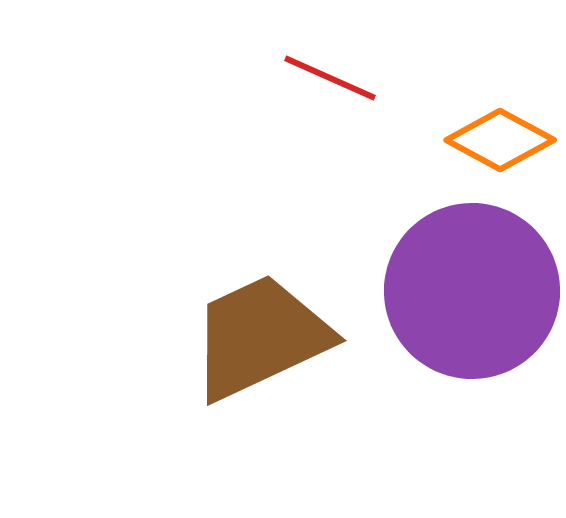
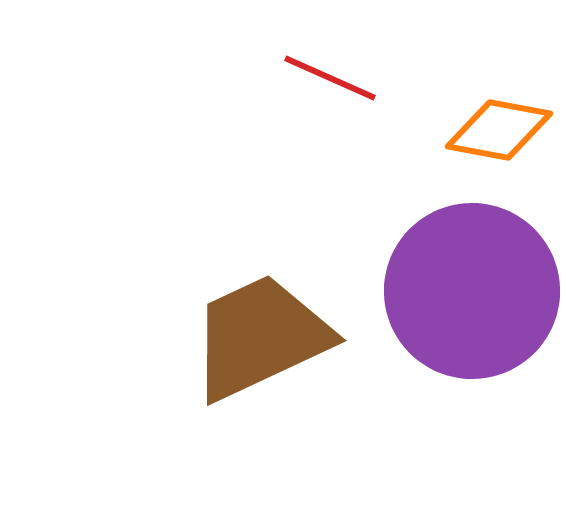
orange diamond: moved 1 px left, 10 px up; rotated 18 degrees counterclockwise
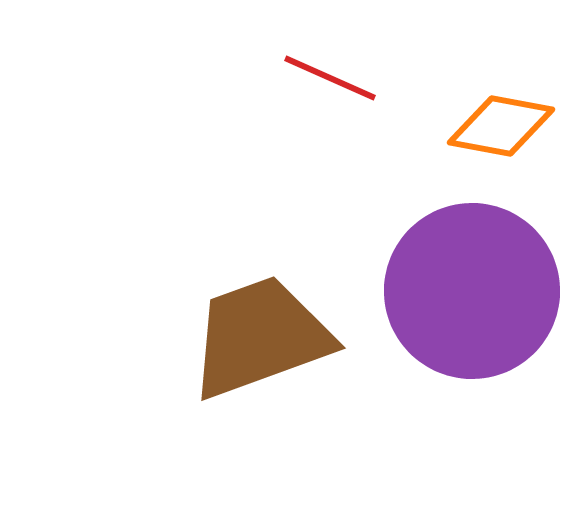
orange diamond: moved 2 px right, 4 px up
brown trapezoid: rotated 5 degrees clockwise
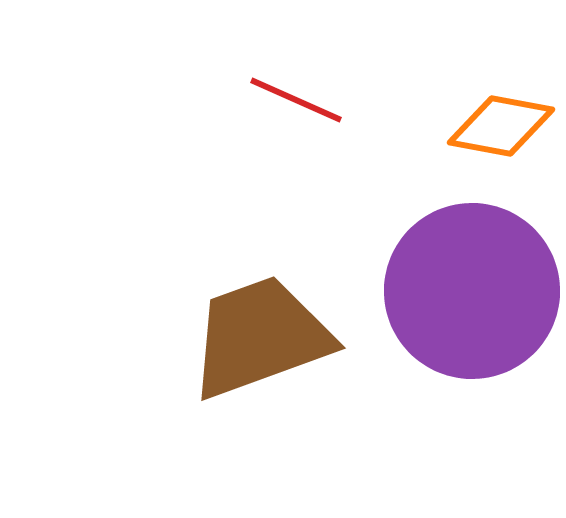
red line: moved 34 px left, 22 px down
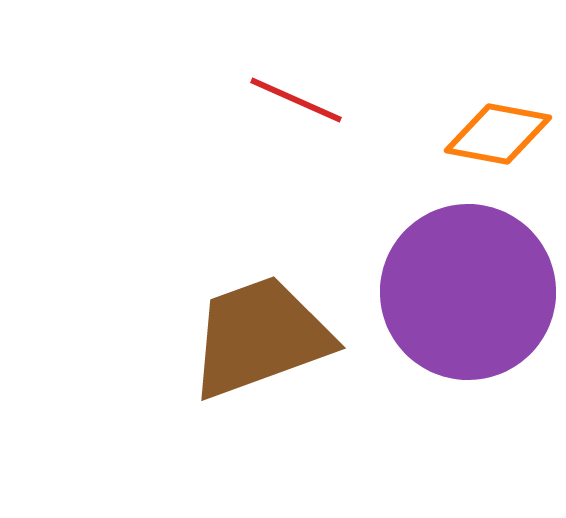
orange diamond: moved 3 px left, 8 px down
purple circle: moved 4 px left, 1 px down
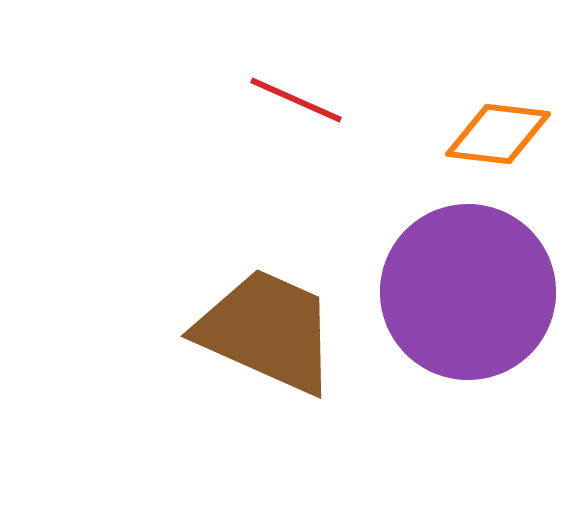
orange diamond: rotated 4 degrees counterclockwise
brown trapezoid: moved 7 px right, 6 px up; rotated 44 degrees clockwise
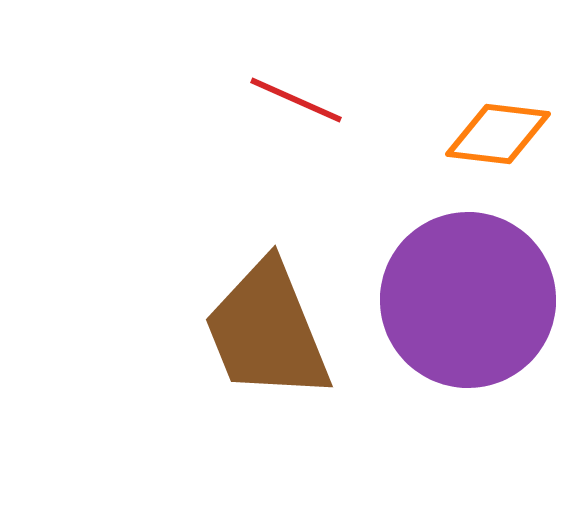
purple circle: moved 8 px down
brown trapezoid: rotated 136 degrees counterclockwise
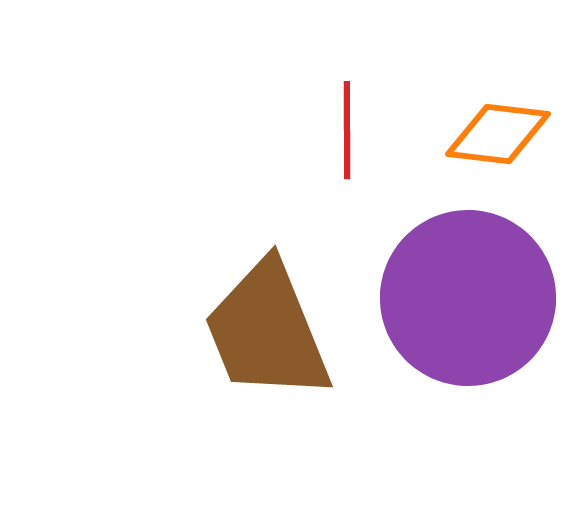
red line: moved 51 px right, 30 px down; rotated 66 degrees clockwise
purple circle: moved 2 px up
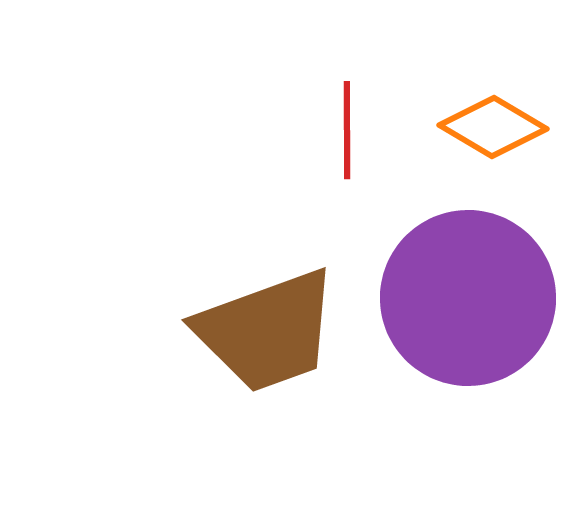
orange diamond: moved 5 px left, 7 px up; rotated 24 degrees clockwise
brown trapezoid: rotated 88 degrees counterclockwise
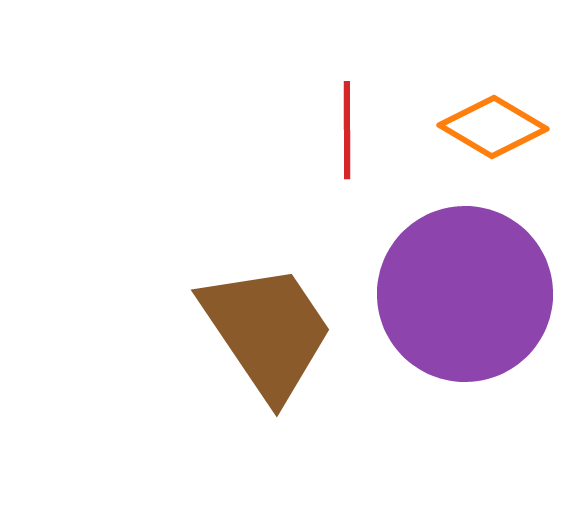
purple circle: moved 3 px left, 4 px up
brown trapezoid: rotated 104 degrees counterclockwise
